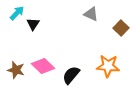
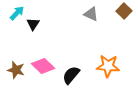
brown square: moved 3 px right, 17 px up
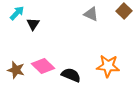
black semicircle: rotated 72 degrees clockwise
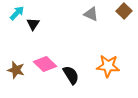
pink diamond: moved 2 px right, 2 px up
black semicircle: rotated 36 degrees clockwise
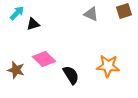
brown square: rotated 28 degrees clockwise
black triangle: rotated 40 degrees clockwise
pink diamond: moved 1 px left, 5 px up
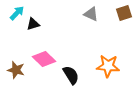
brown square: moved 2 px down
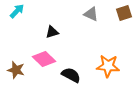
cyan arrow: moved 2 px up
black triangle: moved 19 px right, 8 px down
black semicircle: rotated 30 degrees counterclockwise
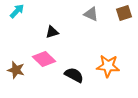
black semicircle: moved 3 px right
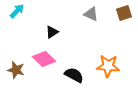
black triangle: rotated 16 degrees counterclockwise
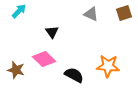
cyan arrow: moved 2 px right
black triangle: rotated 32 degrees counterclockwise
